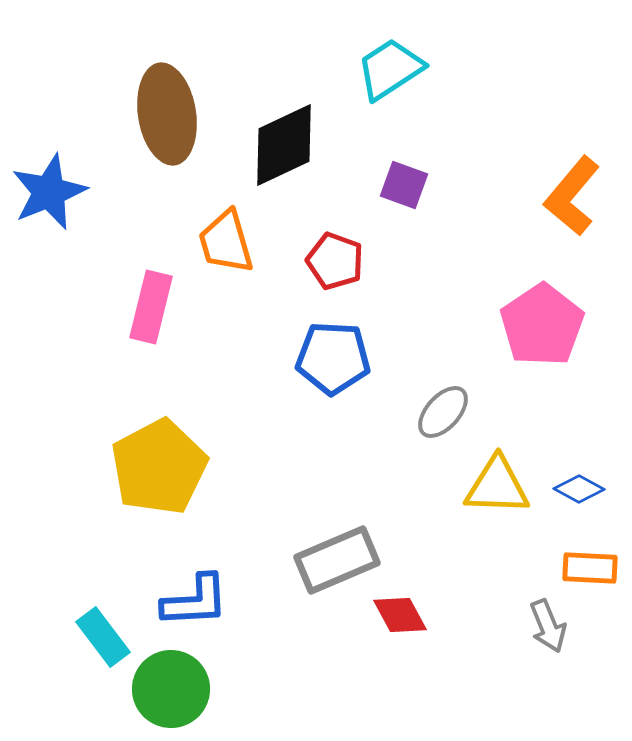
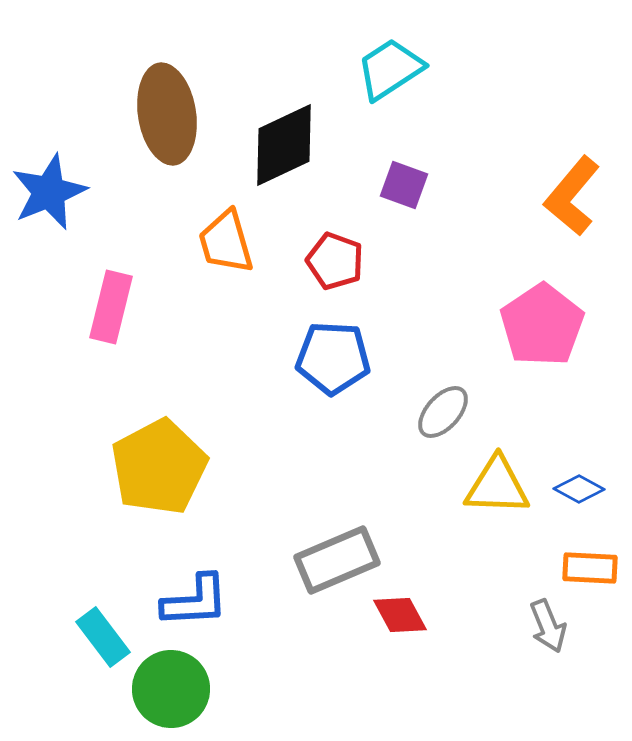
pink rectangle: moved 40 px left
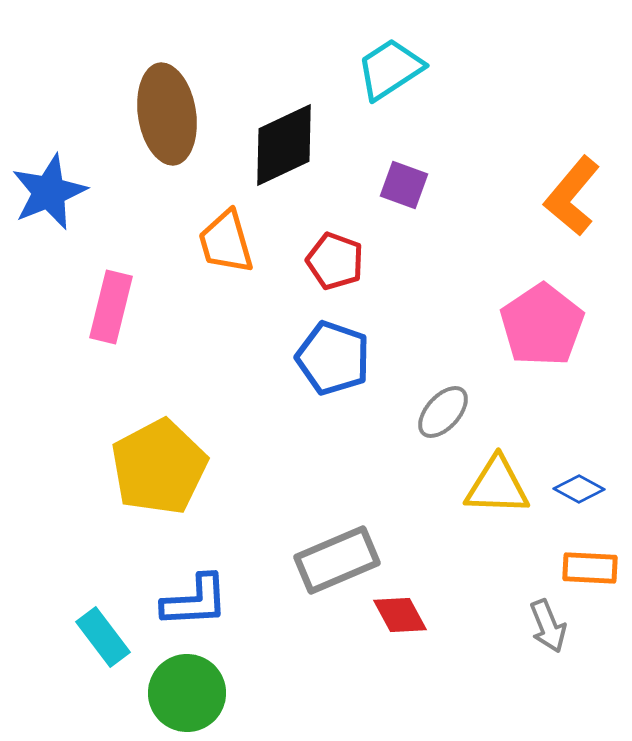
blue pentagon: rotated 16 degrees clockwise
green circle: moved 16 px right, 4 px down
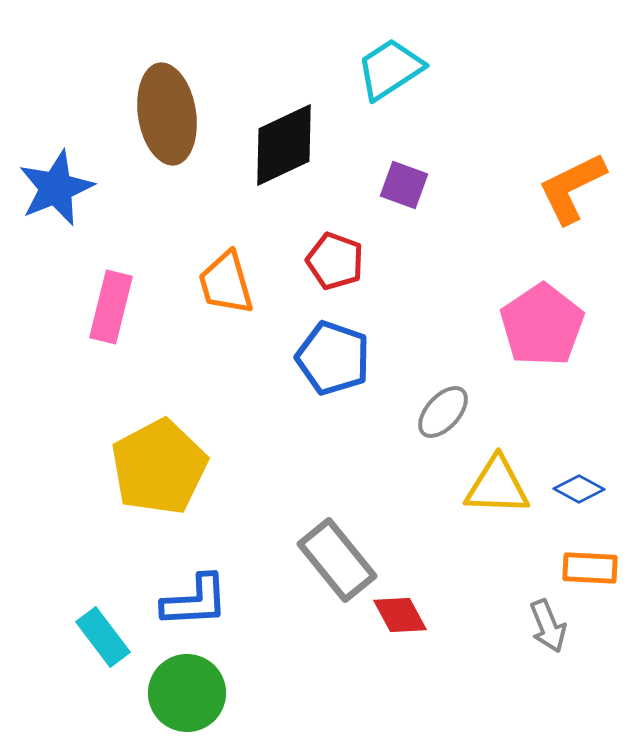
blue star: moved 7 px right, 4 px up
orange L-shape: moved 8 px up; rotated 24 degrees clockwise
orange trapezoid: moved 41 px down
gray rectangle: rotated 74 degrees clockwise
